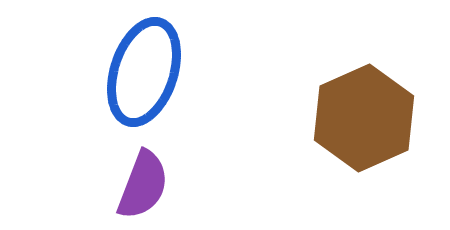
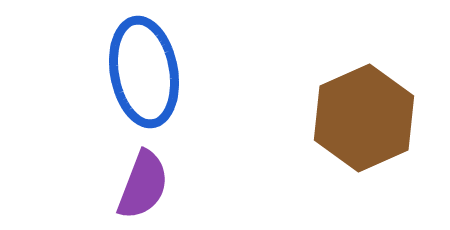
blue ellipse: rotated 28 degrees counterclockwise
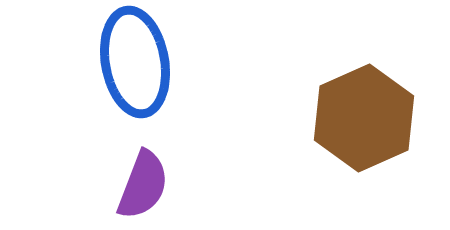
blue ellipse: moved 9 px left, 10 px up
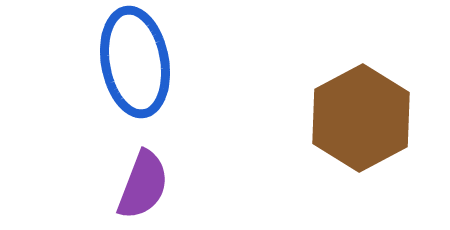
brown hexagon: moved 3 px left; rotated 4 degrees counterclockwise
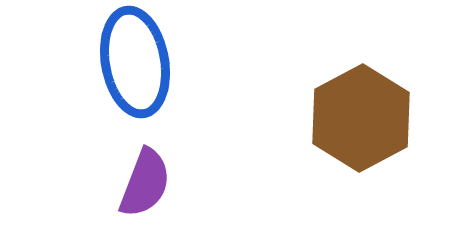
purple semicircle: moved 2 px right, 2 px up
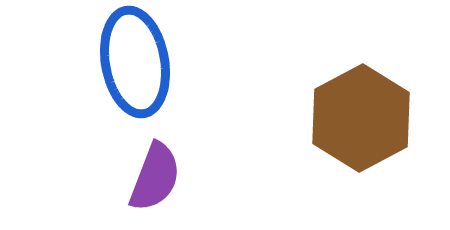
purple semicircle: moved 10 px right, 6 px up
